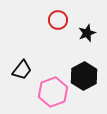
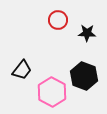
black star: rotated 24 degrees clockwise
black hexagon: rotated 12 degrees counterclockwise
pink hexagon: moved 1 px left; rotated 12 degrees counterclockwise
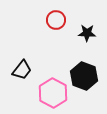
red circle: moved 2 px left
pink hexagon: moved 1 px right, 1 px down
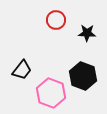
black hexagon: moved 1 px left
pink hexagon: moved 2 px left; rotated 8 degrees counterclockwise
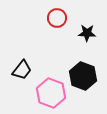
red circle: moved 1 px right, 2 px up
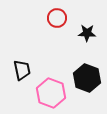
black trapezoid: rotated 50 degrees counterclockwise
black hexagon: moved 4 px right, 2 px down
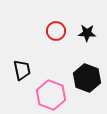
red circle: moved 1 px left, 13 px down
pink hexagon: moved 2 px down
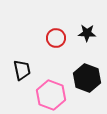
red circle: moved 7 px down
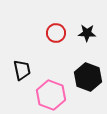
red circle: moved 5 px up
black hexagon: moved 1 px right, 1 px up
